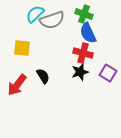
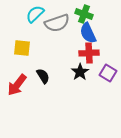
gray semicircle: moved 5 px right, 3 px down
red cross: moved 6 px right; rotated 18 degrees counterclockwise
black star: rotated 18 degrees counterclockwise
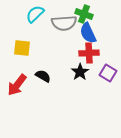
gray semicircle: moved 7 px right; rotated 15 degrees clockwise
black semicircle: rotated 28 degrees counterclockwise
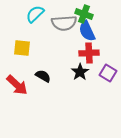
blue semicircle: moved 1 px left, 2 px up
red arrow: rotated 85 degrees counterclockwise
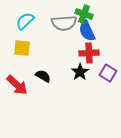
cyan semicircle: moved 10 px left, 7 px down
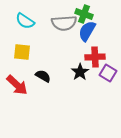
cyan semicircle: rotated 102 degrees counterclockwise
blue semicircle: rotated 55 degrees clockwise
yellow square: moved 4 px down
red cross: moved 6 px right, 4 px down
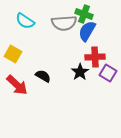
yellow square: moved 9 px left, 2 px down; rotated 24 degrees clockwise
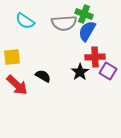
yellow square: moved 1 px left, 3 px down; rotated 36 degrees counterclockwise
purple square: moved 2 px up
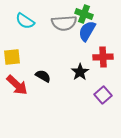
red cross: moved 8 px right
purple square: moved 5 px left, 24 px down; rotated 18 degrees clockwise
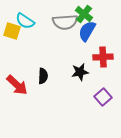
green cross: rotated 18 degrees clockwise
gray semicircle: moved 1 px right, 1 px up
yellow square: moved 26 px up; rotated 24 degrees clockwise
black star: rotated 24 degrees clockwise
black semicircle: rotated 63 degrees clockwise
purple square: moved 2 px down
